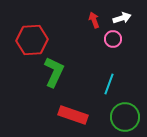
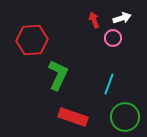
pink circle: moved 1 px up
green L-shape: moved 4 px right, 3 px down
red rectangle: moved 2 px down
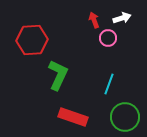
pink circle: moved 5 px left
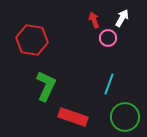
white arrow: rotated 42 degrees counterclockwise
red hexagon: rotated 12 degrees clockwise
green L-shape: moved 12 px left, 11 px down
